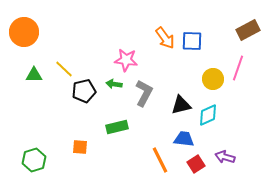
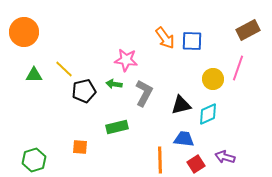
cyan diamond: moved 1 px up
orange line: rotated 24 degrees clockwise
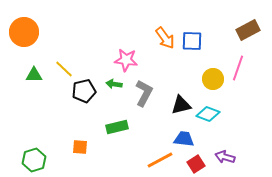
cyan diamond: rotated 45 degrees clockwise
orange line: rotated 64 degrees clockwise
